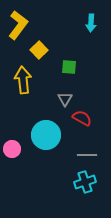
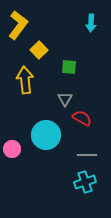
yellow arrow: moved 2 px right
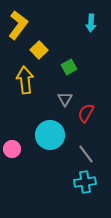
green square: rotated 35 degrees counterclockwise
red semicircle: moved 4 px right, 5 px up; rotated 90 degrees counterclockwise
cyan circle: moved 4 px right
gray line: moved 1 px left, 1 px up; rotated 54 degrees clockwise
cyan cross: rotated 10 degrees clockwise
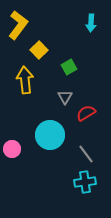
gray triangle: moved 2 px up
red semicircle: rotated 30 degrees clockwise
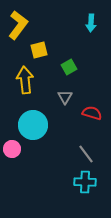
yellow square: rotated 30 degrees clockwise
red semicircle: moved 6 px right; rotated 48 degrees clockwise
cyan circle: moved 17 px left, 10 px up
cyan cross: rotated 10 degrees clockwise
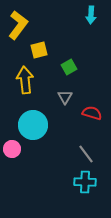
cyan arrow: moved 8 px up
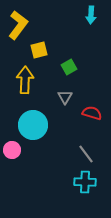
yellow arrow: rotated 8 degrees clockwise
pink circle: moved 1 px down
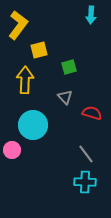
green square: rotated 14 degrees clockwise
gray triangle: rotated 14 degrees counterclockwise
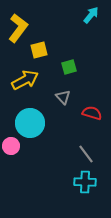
cyan arrow: rotated 144 degrees counterclockwise
yellow L-shape: moved 3 px down
yellow arrow: rotated 60 degrees clockwise
gray triangle: moved 2 px left
cyan circle: moved 3 px left, 2 px up
pink circle: moved 1 px left, 4 px up
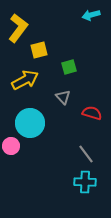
cyan arrow: rotated 144 degrees counterclockwise
